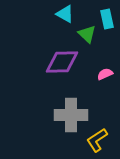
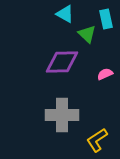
cyan rectangle: moved 1 px left
gray cross: moved 9 px left
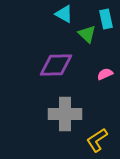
cyan triangle: moved 1 px left
purple diamond: moved 6 px left, 3 px down
gray cross: moved 3 px right, 1 px up
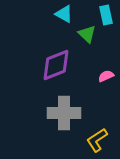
cyan rectangle: moved 4 px up
purple diamond: rotated 20 degrees counterclockwise
pink semicircle: moved 1 px right, 2 px down
gray cross: moved 1 px left, 1 px up
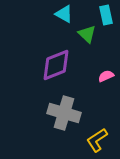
gray cross: rotated 16 degrees clockwise
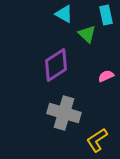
purple diamond: rotated 12 degrees counterclockwise
